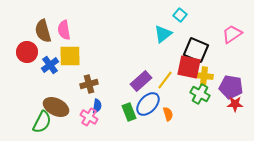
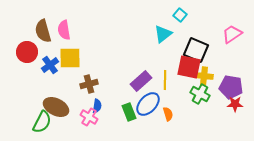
yellow square: moved 2 px down
yellow line: rotated 36 degrees counterclockwise
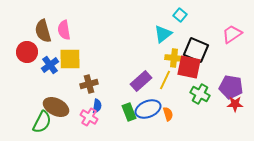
yellow square: moved 1 px down
yellow cross: moved 30 px left, 18 px up
yellow line: rotated 24 degrees clockwise
blue ellipse: moved 5 px down; rotated 25 degrees clockwise
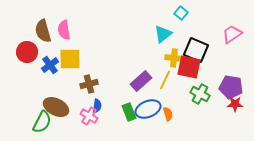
cyan square: moved 1 px right, 2 px up
pink cross: moved 1 px up
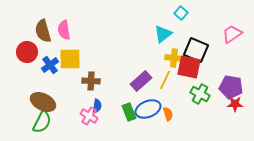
brown cross: moved 2 px right, 3 px up; rotated 18 degrees clockwise
brown ellipse: moved 13 px left, 5 px up
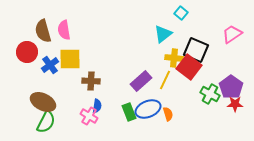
red square: rotated 25 degrees clockwise
purple pentagon: rotated 25 degrees clockwise
green cross: moved 10 px right
green semicircle: moved 4 px right
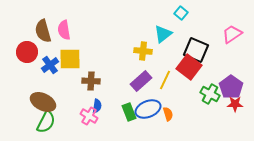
yellow cross: moved 31 px left, 7 px up
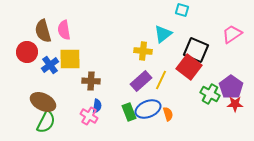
cyan square: moved 1 px right, 3 px up; rotated 24 degrees counterclockwise
yellow line: moved 4 px left
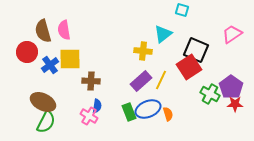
red square: rotated 20 degrees clockwise
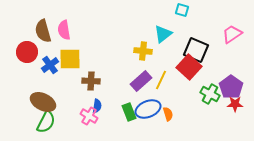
red square: rotated 15 degrees counterclockwise
